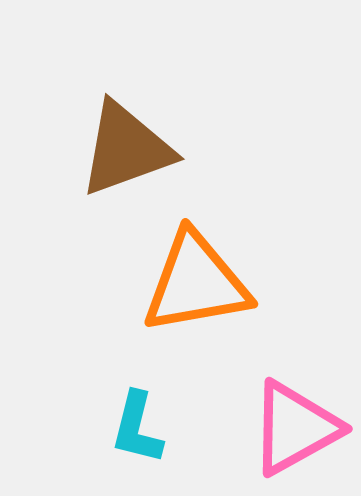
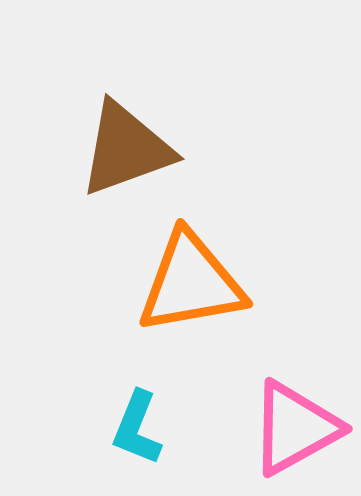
orange triangle: moved 5 px left
cyan L-shape: rotated 8 degrees clockwise
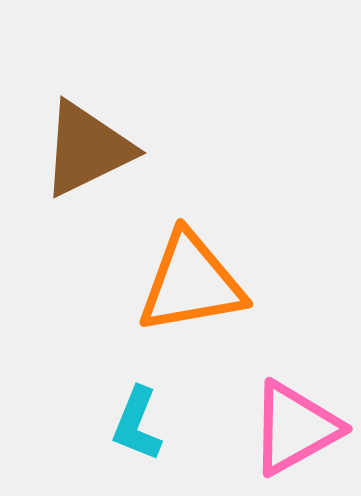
brown triangle: moved 39 px left; rotated 6 degrees counterclockwise
cyan L-shape: moved 4 px up
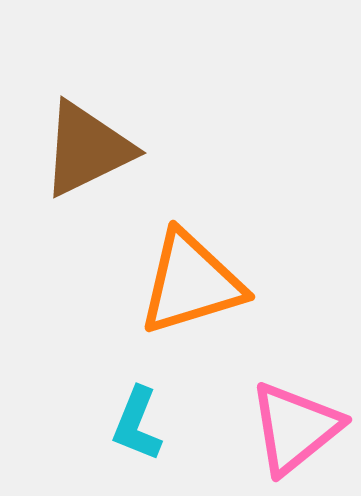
orange triangle: rotated 7 degrees counterclockwise
pink triangle: rotated 10 degrees counterclockwise
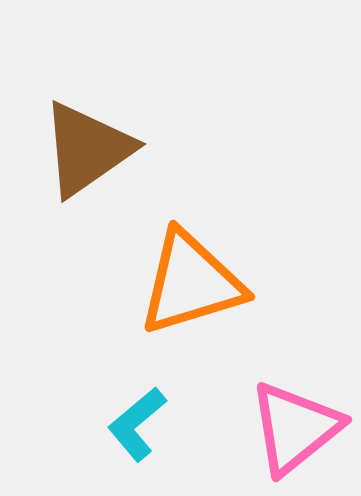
brown triangle: rotated 9 degrees counterclockwise
cyan L-shape: rotated 28 degrees clockwise
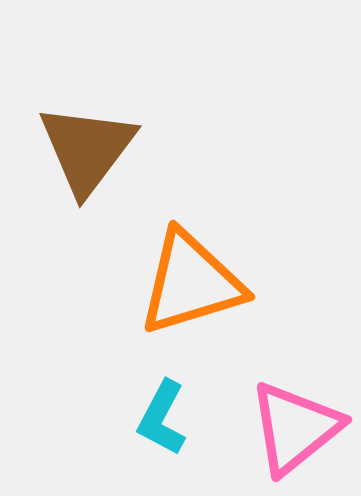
brown triangle: rotated 18 degrees counterclockwise
cyan L-shape: moved 25 px right, 6 px up; rotated 22 degrees counterclockwise
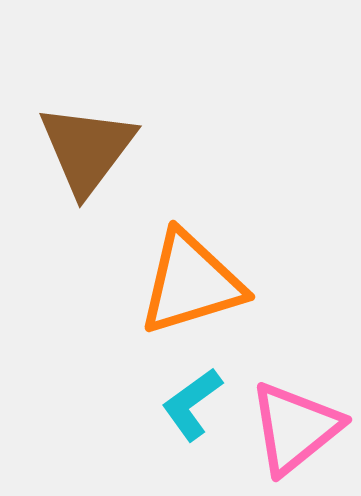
cyan L-shape: moved 30 px right, 14 px up; rotated 26 degrees clockwise
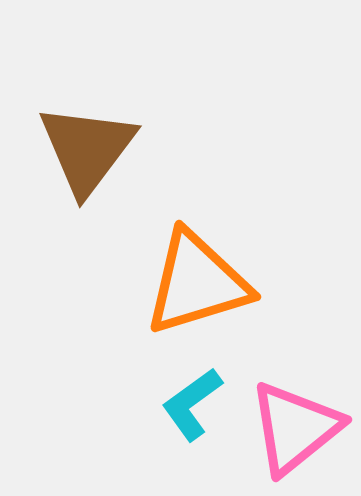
orange triangle: moved 6 px right
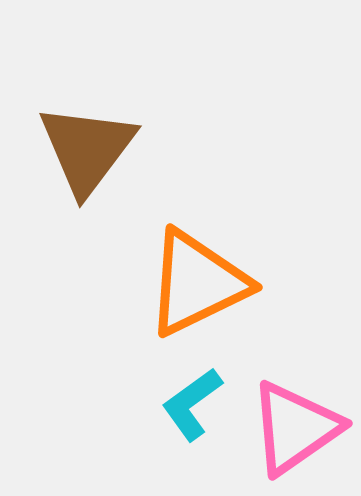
orange triangle: rotated 9 degrees counterclockwise
pink triangle: rotated 4 degrees clockwise
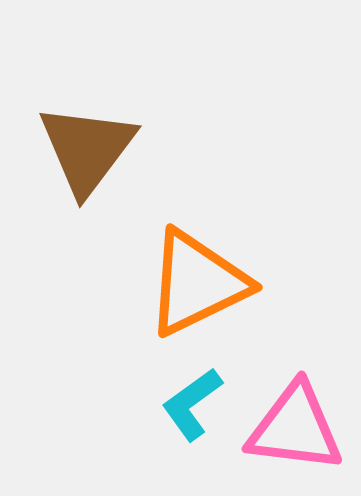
pink triangle: rotated 42 degrees clockwise
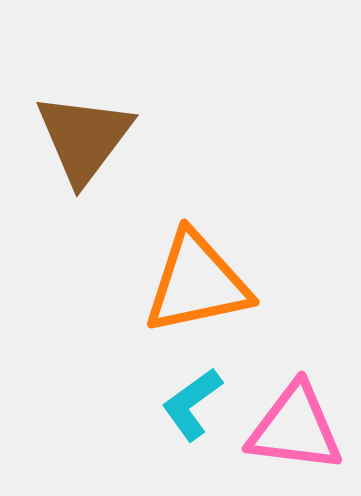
brown triangle: moved 3 px left, 11 px up
orange triangle: rotated 14 degrees clockwise
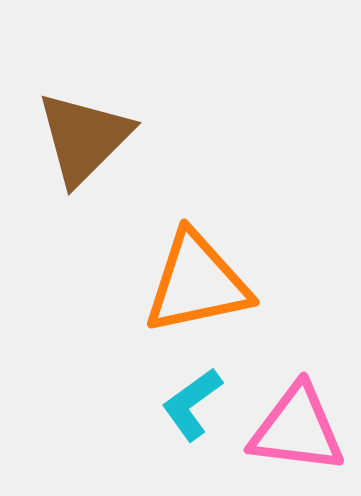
brown triangle: rotated 8 degrees clockwise
pink triangle: moved 2 px right, 1 px down
